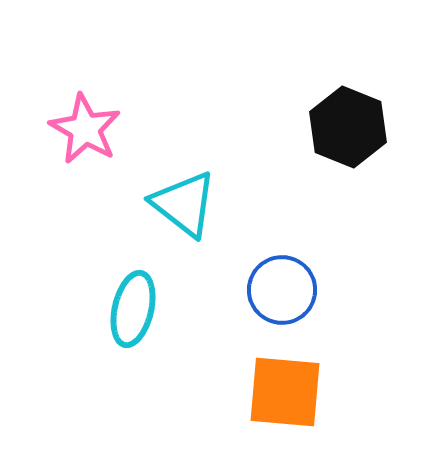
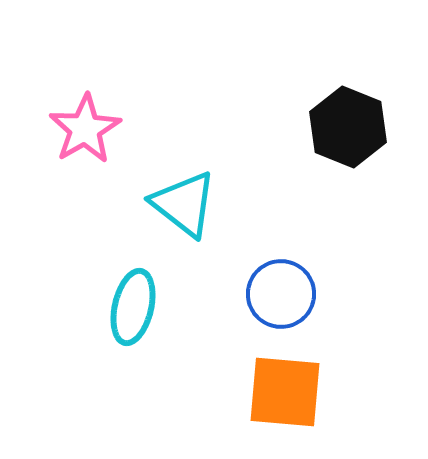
pink star: rotated 12 degrees clockwise
blue circle: moved 1 px left, 4 px down
cyan ellipse: moved 2 px up
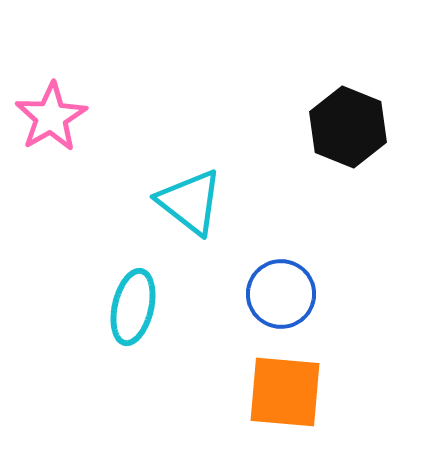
pink star: moved 34 px left, 12 px up
cyan triangle: moved 6 px right, 2 px up
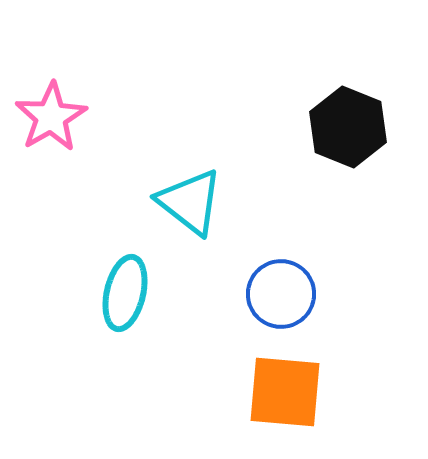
cyan ellipse: moved 8 px left, 14 px up
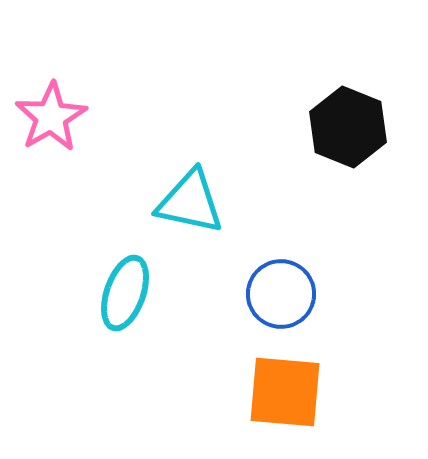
cyan triangle: rotated 26 degrees counterclockwise
cyan ellipse: rotated 6 degrees clockwise
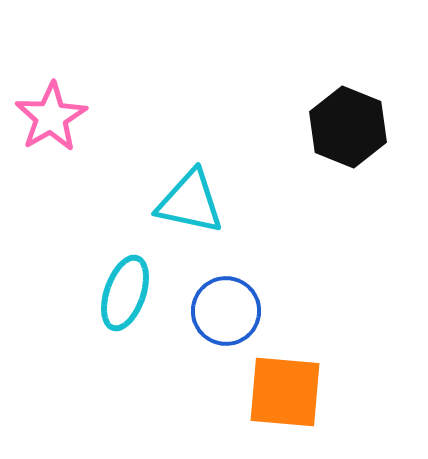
blue circle: moved 55 px left, 17 px down
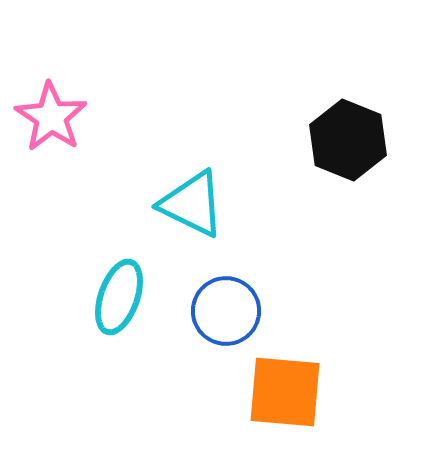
pink star: rotated 8 degrees counterclockwise
black hexagon: moved 13 px down
cyan triangle: moved 2 px right, 2 px down; rotated 14 degrees clockwise
cyan ellipse: moved 6 px left, 4 px down
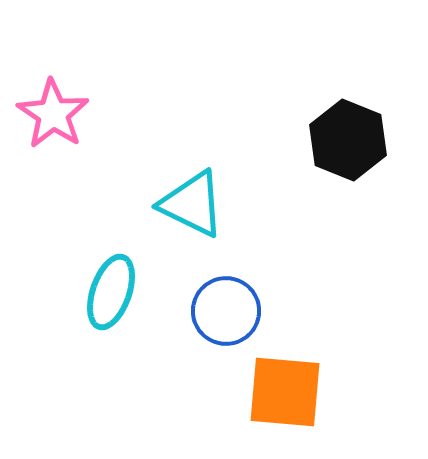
pink star: moved 2 px right, 3 px up
cyan ellipse: moved 8 px left, 5 px up
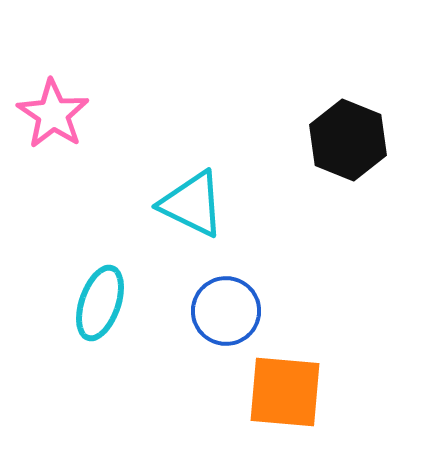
cyan ellipse: moved 11 px left, 11 px down
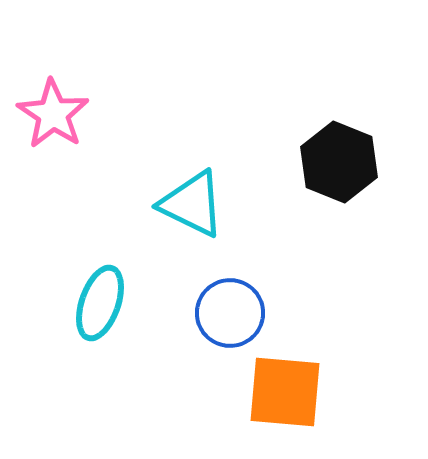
black hexagon: moved 9 px left, 22 px down
blue circle: moved 4 px right, 2 px down
